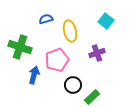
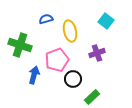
green cross: moved 2 px up
black circle: moved 6 px up
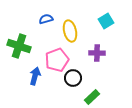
cyan square: rotated 21 degrees clockwise
green cross: moved 1 px left, 1 px down
purple cross: rotated 21 degrees clockwise
blue arrow: moved 1 px right, 1 px down
black circle: moved 1 px up
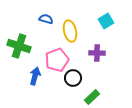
blue semicircle: rotated 32 degrees clockwise
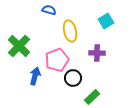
blue semicircle: moved 3 px right, 9 px up
green cross: rotated 25 degrees clockwise
